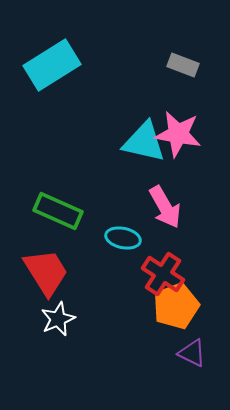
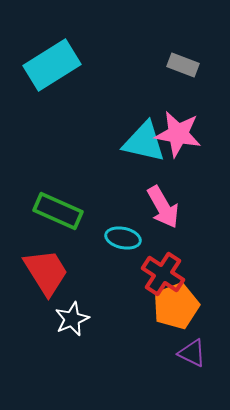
pink arrow: moved 2 px left
white star: moved 14 px right
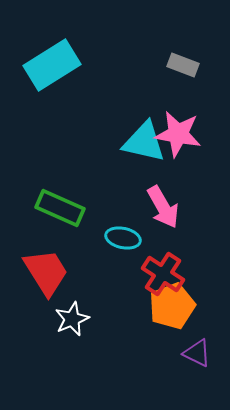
green rectangle: moved 2 px right, 3 px up
orange pentagon: moved 4 px left
purple triangle: moved 5 px right
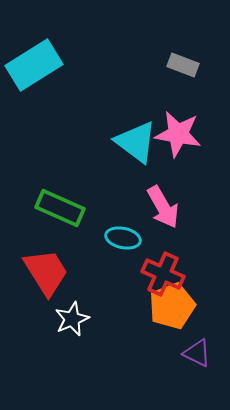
cyan rectangle: moved 18 px left
cyan triangle: moved 8 px left; rotated 24 degrees clockwise
red cross: rotated 9 degrees counterclockwise
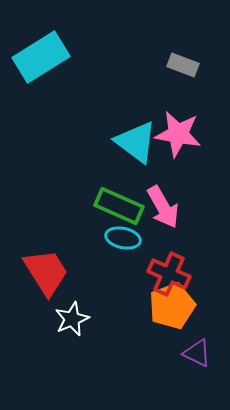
cyan rectangle: moved 7 px right, 8 px up
green rectangle: moved 59 px right, 2 px up
red cross: moved 6 px right
